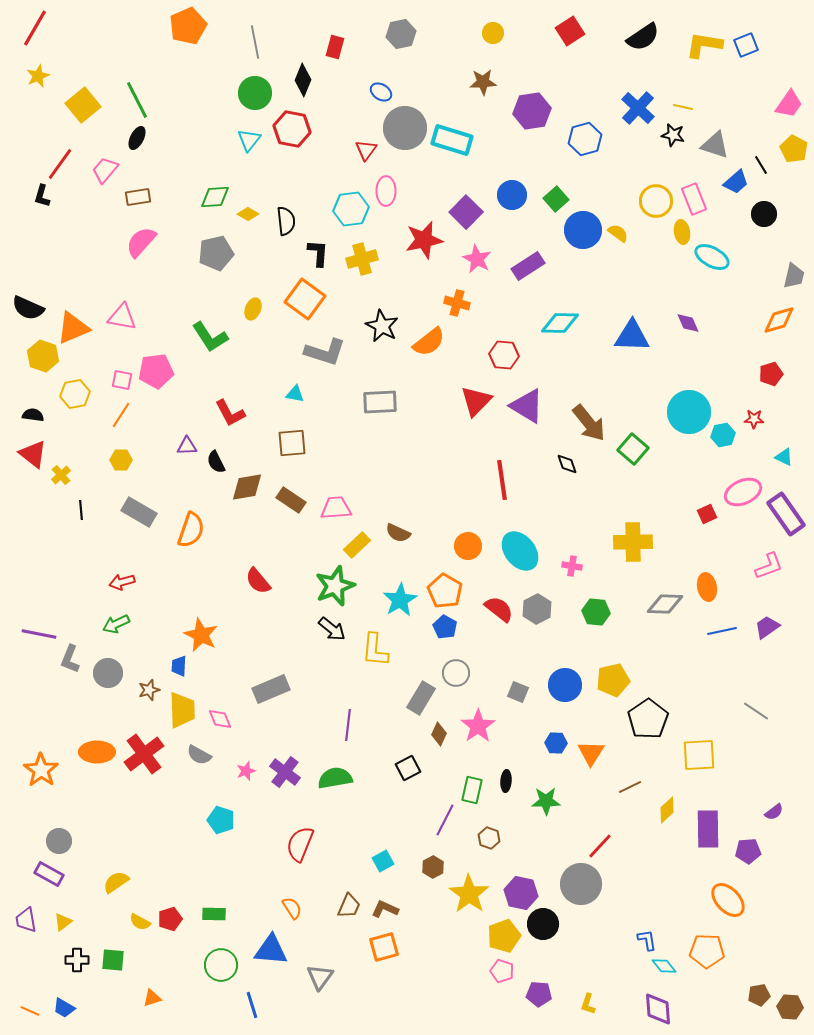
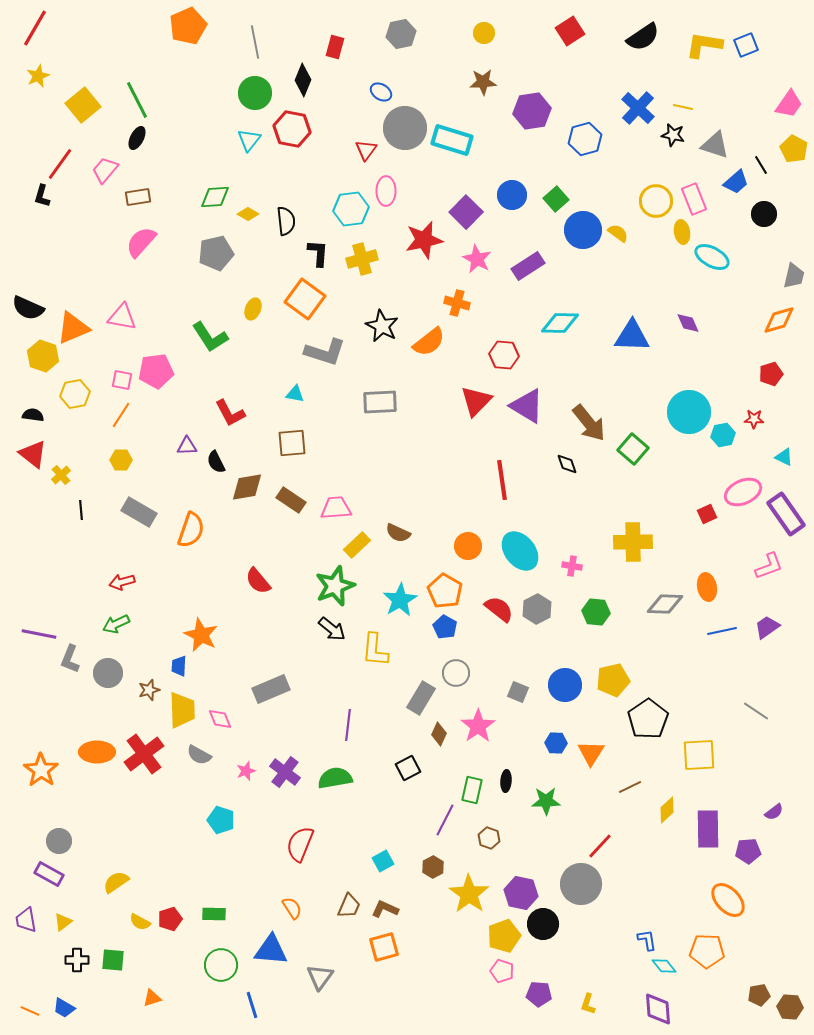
yellow circle at (493, 33): moved 9 px left
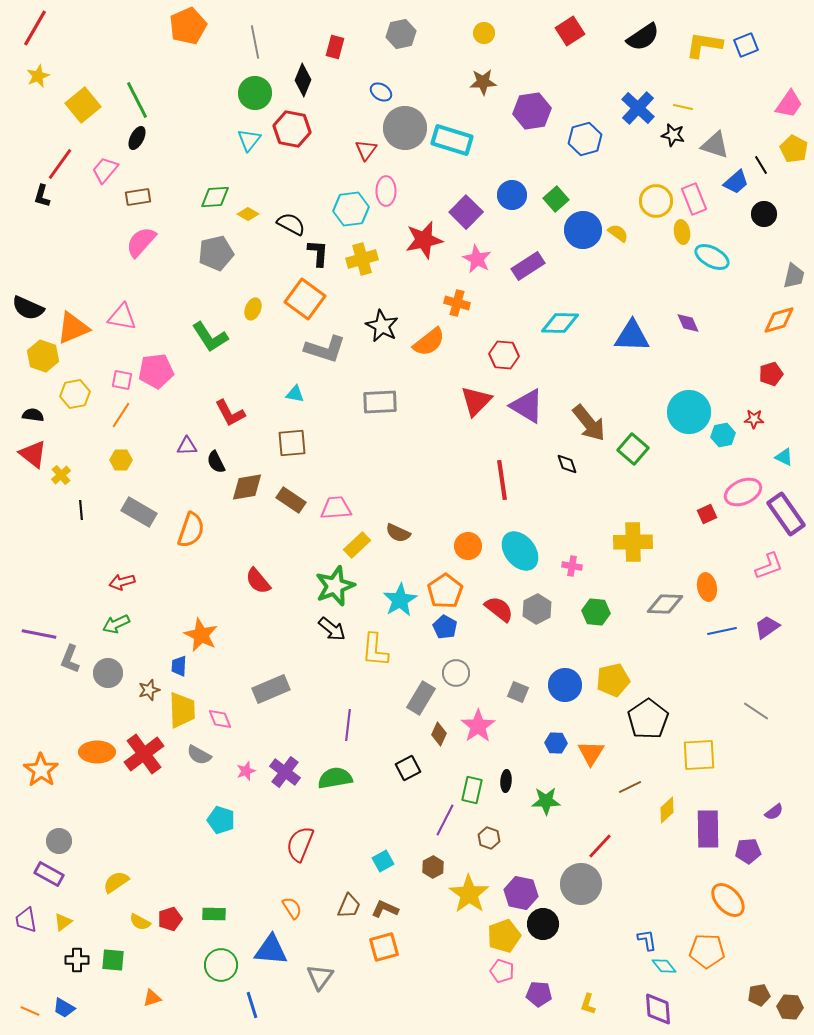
black semicircle at (286, 221): moved 5 px right, 3 px down; rotated 56 degrees counterclockwise
gray L-shape at (325, 352): moved 3 px up
orange pentagon at (445, 591): rotated 8 degrees clockwise
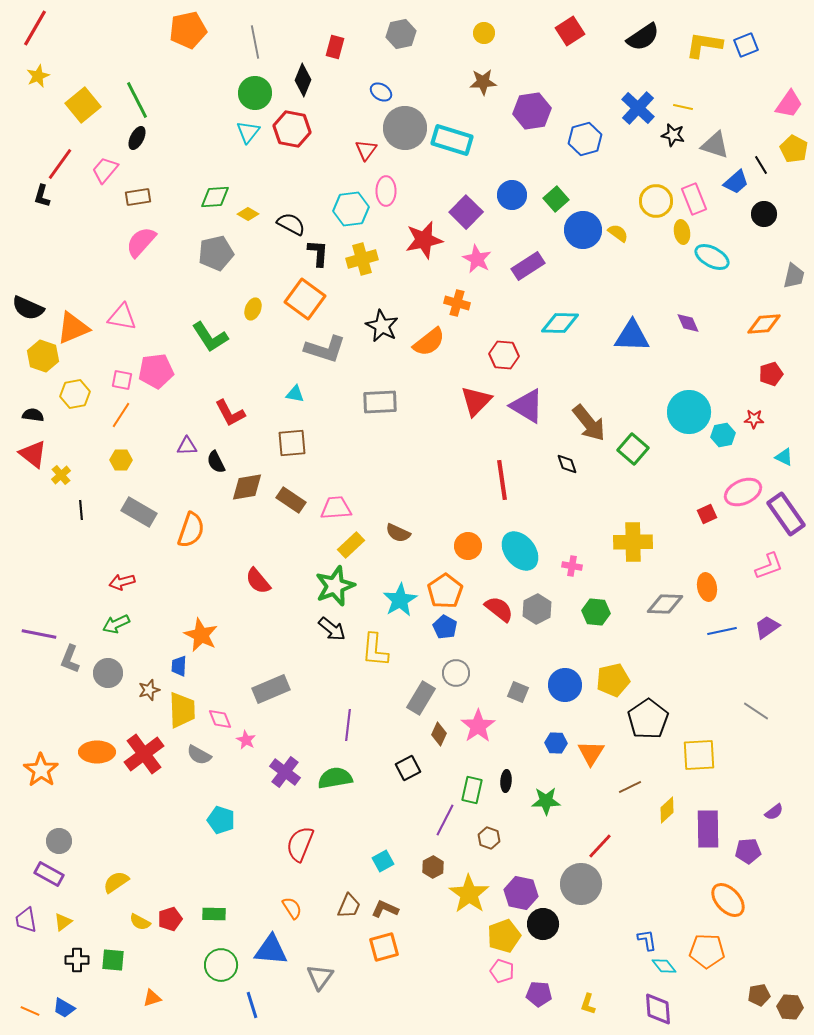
orange pentagon at (188, 26): moved 4 px down; rotated 12 degrees clockwise
cyan triangle at (249, 140): moved 1 px left, 8 px up
orange diamond at (779, 320): moved 15 px left, 4 px down; rotated 12 degrees clockwise
yellow rectangle at (357, 545): moved 6 px left
pink star at (246, 771): moved 31 px up; rotated 24 degrees counterclockwise
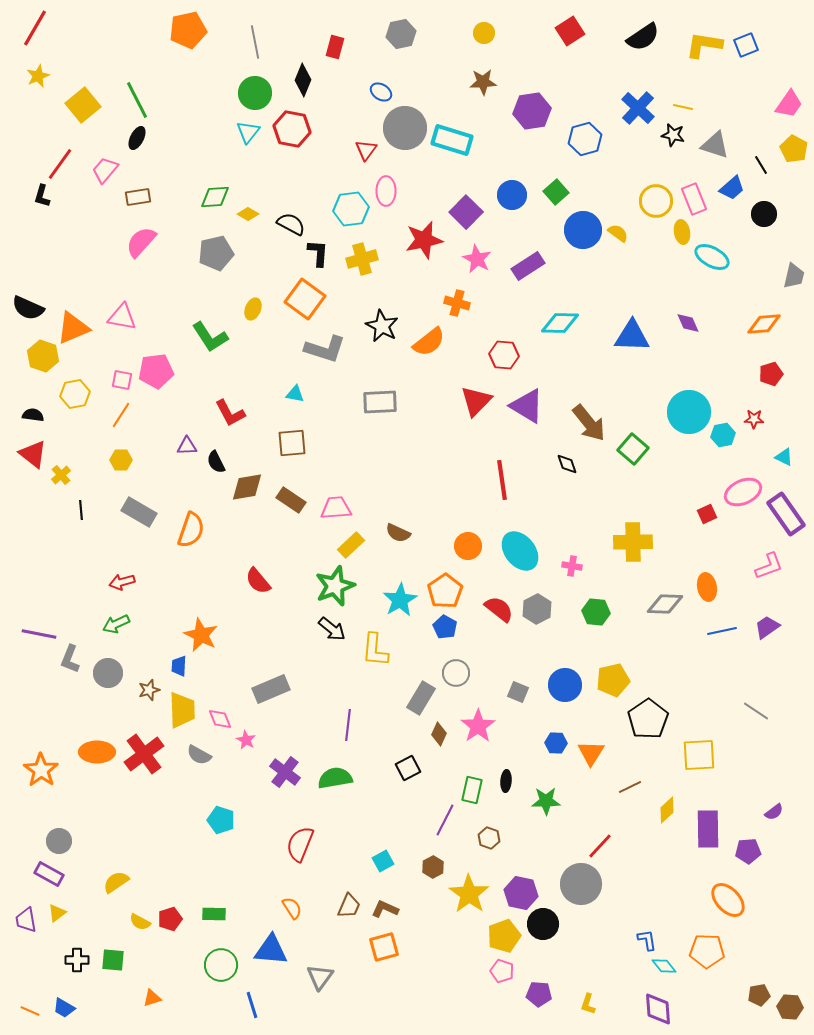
blue trapezoid at (736, 182): moved 4 px left, 6 px down
green square at (556, 199): moved 7 px up
yellow triangle at (63, 922): moved 6 px left, 9 px up
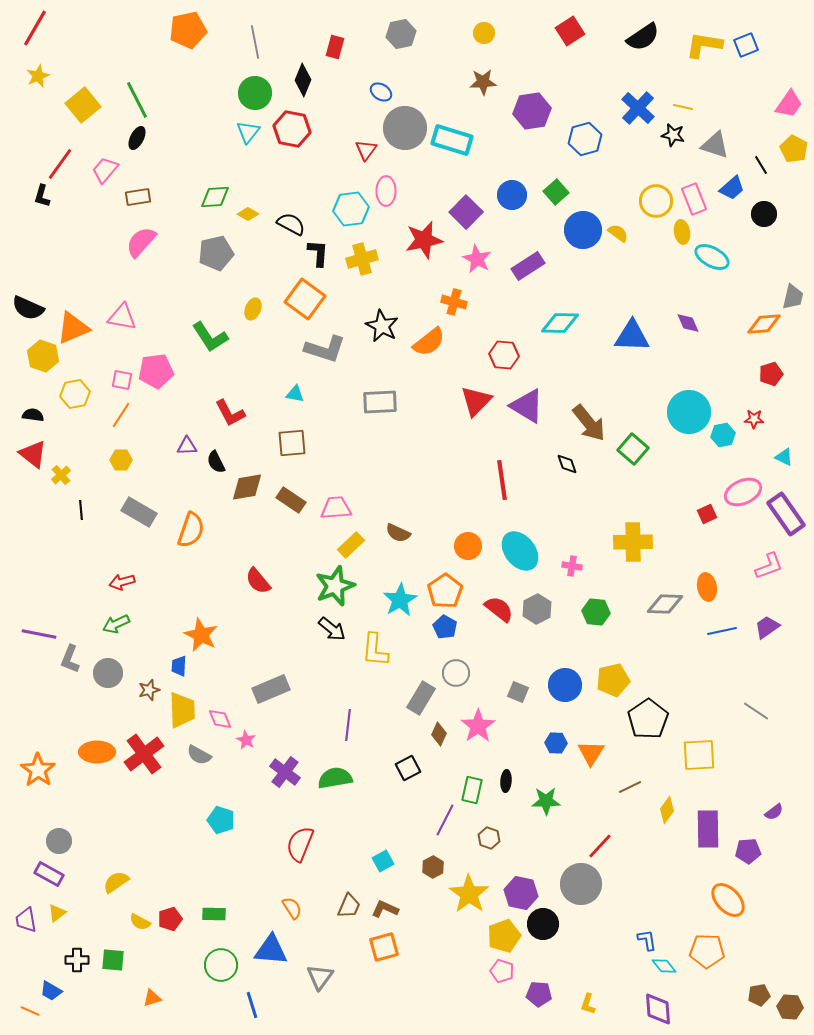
gray trapezoid at (794, 276): moved 1 px left, 21 px down
orange cross at (457, 303): moved 3 px left, 1 px up
orange star at (41, 770): moved 3 px left
yellow diamond at (667, 810): rotated 12 degrees counterclockwise
blue trapezoid at (64, 1008): moved 13 px left, 17 px up
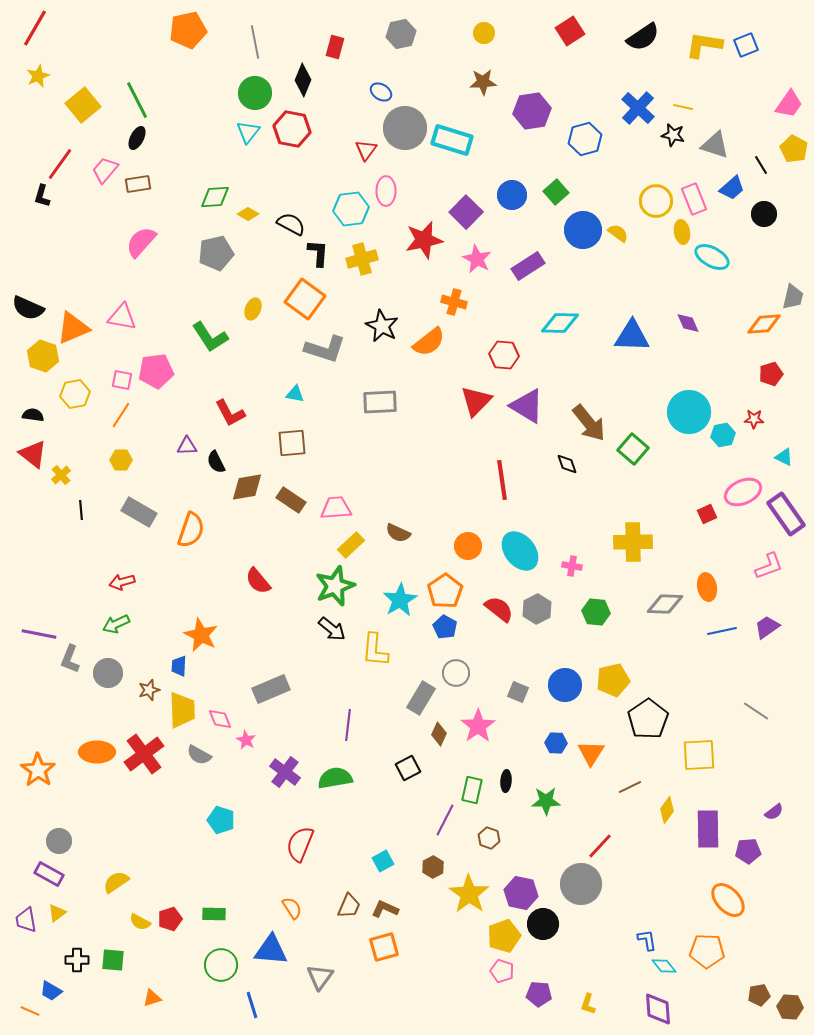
brown rectangle at (138, 197): moved 13 px up
